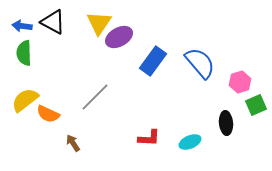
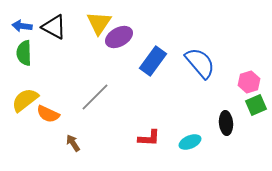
black triangle: moved 1 px right, 5 px down
pink hexagon: moved 9 px right
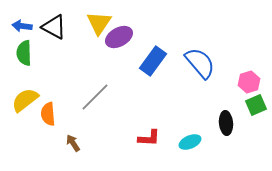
orange semicircle: rotated 60 degrees clockwise
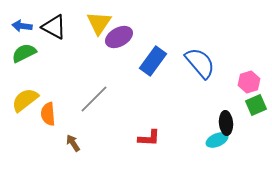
green semicircle: rotated 65 degrees clockwise
gray line: moved 1 px left, 2 px down
cyan ellipse: moved 27 px right, 2 px up
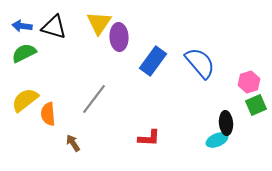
black triangle: rotated 12 degrees counterclockwise
purple ellipse: rotated 64 degrees counterclockwise
gray line: rotated 8 degrees counterclockwise
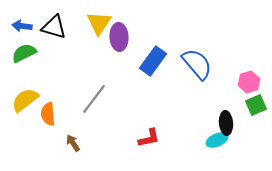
blue semicircle: moved 3 px left, 1 px down
red L-shape: rotated 15 degrees counterclockwise
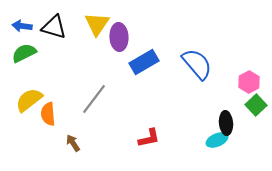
yellow triangle: moved 2 px left, 1 px down
blue rectangle: moved 9 px left, 1 px down; rotated 24 degrees clockwise
pink hexagon: rotated 10 degrees counterclockwise
yellow semicircle: moved 4 px right
green square: rotated 20 degrees counterclockwise
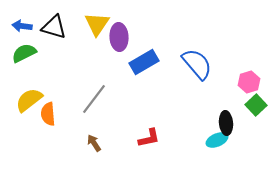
pink hexagon: rotated 10 degrees clockwise
brown arrow: moved 21 px right
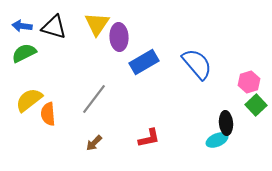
brown arrow: rotated 102 degrees counterclockwise
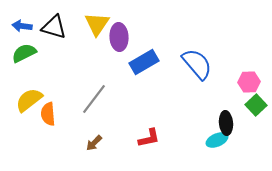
pink hexagon: rotated 15 degrees clockwise
